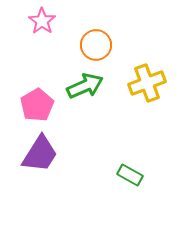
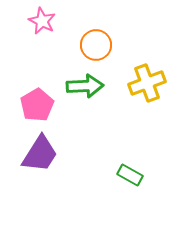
pink star: rotated 8 degrees counterclockwise
green arrow: rotated 21 degrees clockwise
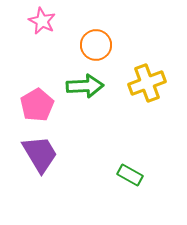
purple trapezoid: rotated 63 degrees counterclockwise
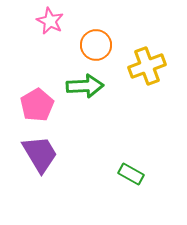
pink star: moved 8 px right
yellow cross: moved 17 px up
green rectangle: moved 1 px right, 1 px up
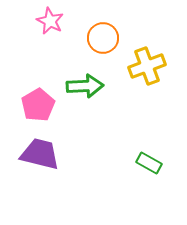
orange circle: moved 7 px right, 7 px up
pink pentagon: moved 1 px right
purple trapezoid: rotated 45 degrees counterclockwise
green rectangle: moved 18 px right, 11 px up
